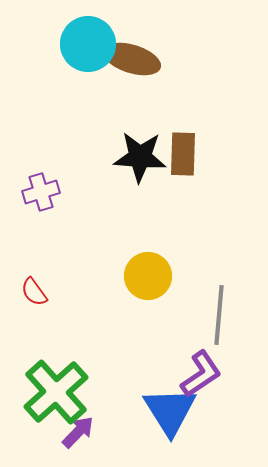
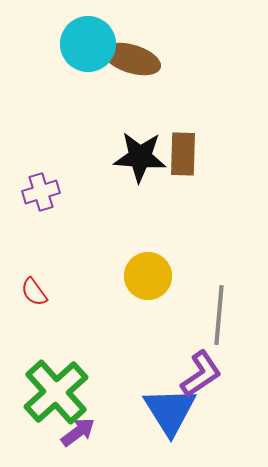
purple arrow: rotated 9 degrees clockwise
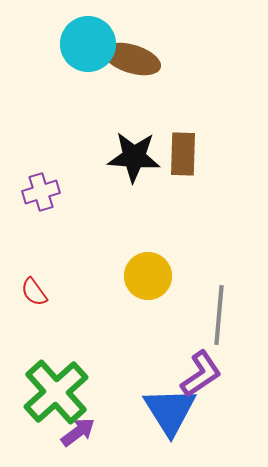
black star: moved 6 px left
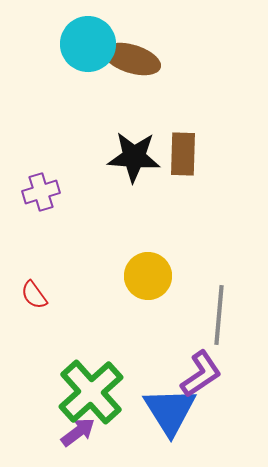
red semicircle: moved 3 px down
green cross: moved 35 px right
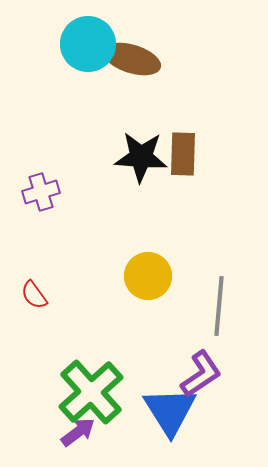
black star: moved 7 px right
gray line: moved 9 px up
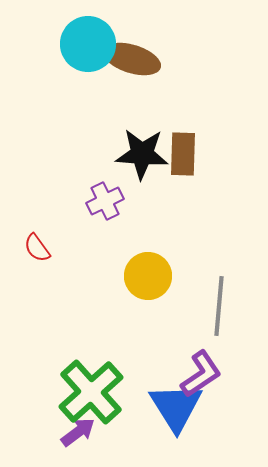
black star: moved 1 px right, 3 px up
purple cross: moved 64 px right, 9 px down; rotated 9 degrees counterclockwise
red semicircle: moved 3 px right, 47 px up
blue triangle: moved 6 px right, 4 px up
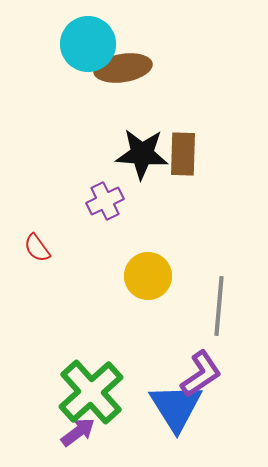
brown ellipse: moved 9 px left, 9 px down; rotated 26 degrees counterclockwise
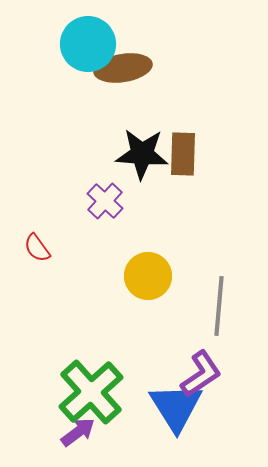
purple cross: rotated 21 degrees counterclockwise
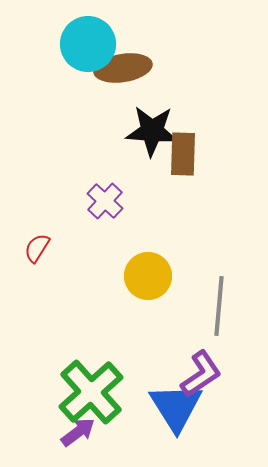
black star: moved 10 px right, 23 px up
red semicircle: rotated 68 degrees clockwise
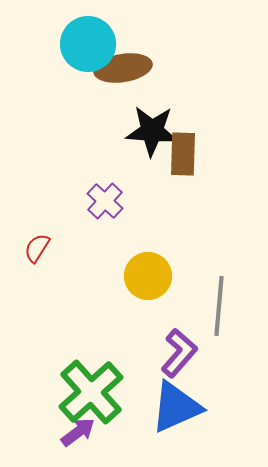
purple L-shape: moved 22 px left, 21 px up; rotated 15 degrees counterclockwise
blue triangle: rotated 38 degrees clockwise
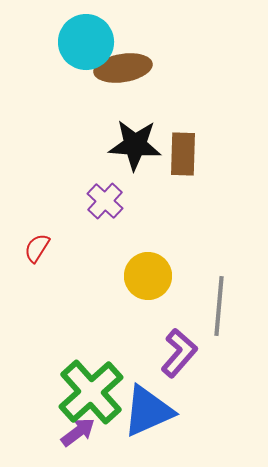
cyan circle: moved 2 px left, 2 px up
black star: moved 17 px left, 14 px down
blue triangle: moved 28 px left, 4 px down
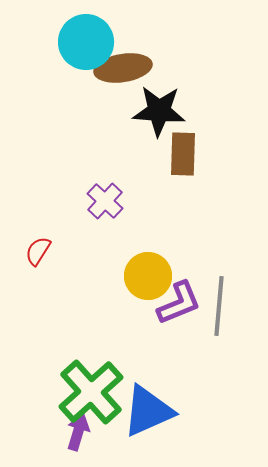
black star: moved 24 px right, 34 px up
red semicircle: moved 1 px right, 3 px down
purple L-shape: moved 50 px up; rotated 27 degrees clockwise
purple arrow: rotated 36 degrees counterclockwise
